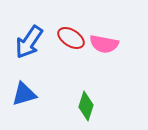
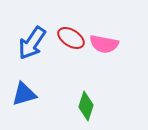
blue arrow: moved 3 px right, 1 px down
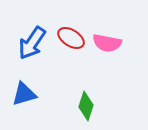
pink semicircle: moved 3 px right, 1 px up
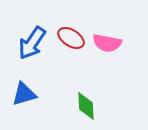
green diamond: rotated 20 degrees counterclockwise
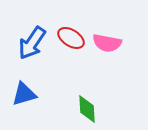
green diamond: moved 1 px right, 3 px down
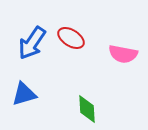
pink semicircle: moved 16 px right, 11 px down
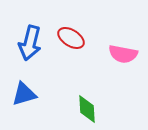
blue arrow: moved 2 px left; rotated 20 degrees counterclockwise
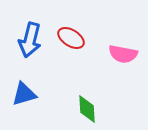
blue arrow: moved 3 px up
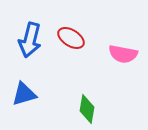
green diamond: rotated 12 degrees clockwise
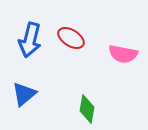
blue triangle: rotated 24 degrees counterclockwise
